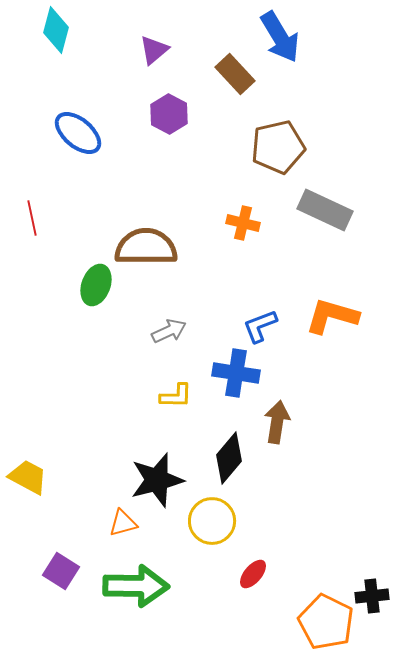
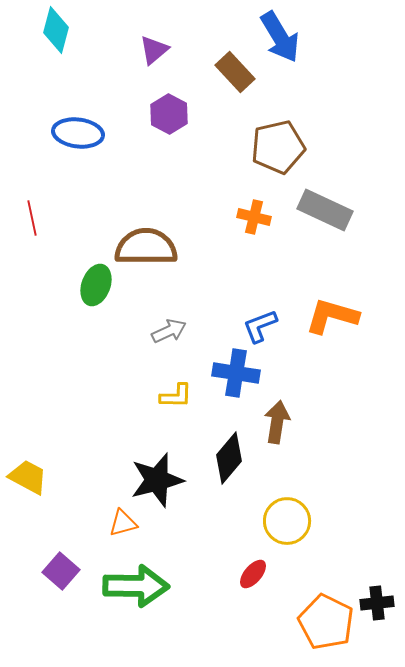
brown rectangle: moved 2 px up
blue ellipse: rotated 33 degrees counterclockwise
orange cross: moved 11 px right, 6 px up
yellow circle: moved 75 px right
purple square: rotated 9 degrees clockwise
black cross: moved 5 px right, 7 px down
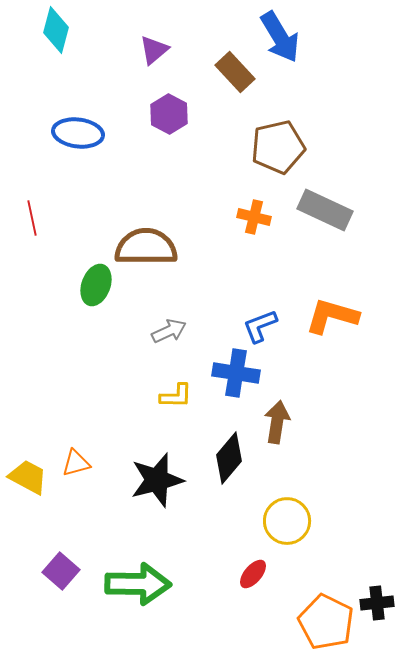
orange triangle: moved 47 px left, 60 px up
green arrow: moved 2 px right, 2 px up
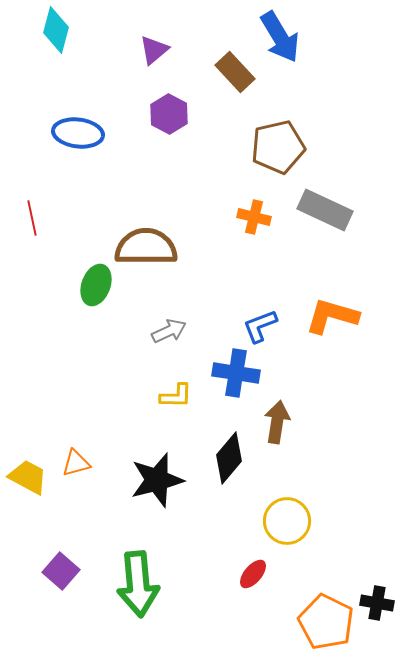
green arrow: rotated 84 degrees clockwise
black cross: rotated 16 degrees clockwise
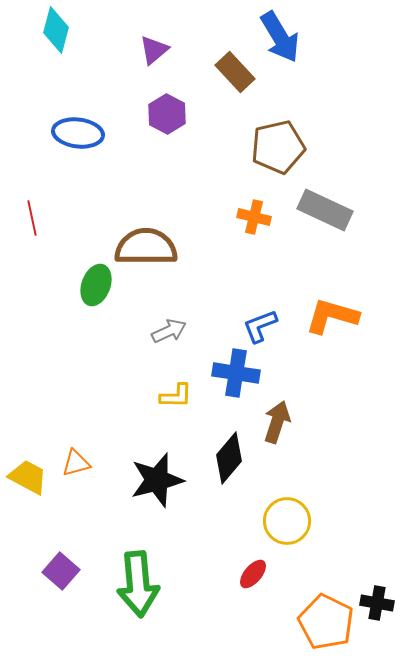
purple hexagon: moved 2 px left
brown arrow: rotated 9 degrees clockwise
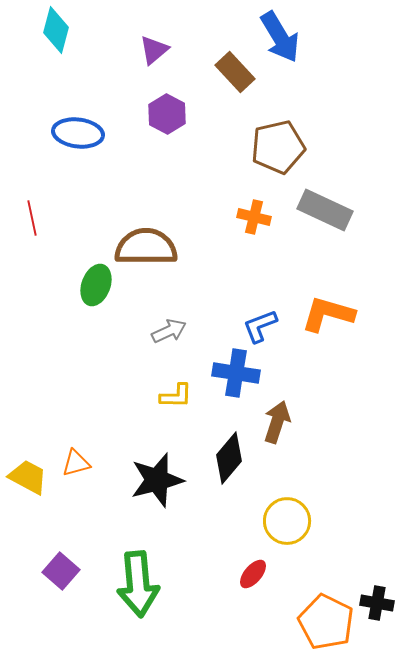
orange L-shape: moved 4 px left, 2 px up
